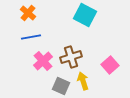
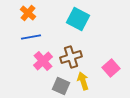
cyan square: moved 7 px left, 4 px down
pink square: moved 1 px right, 3 px down
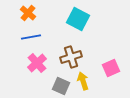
pink cross: moved 6 px left, 2 px down
pink square: rotated 18 degrees clockwise
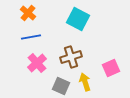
yellow arrow: moved 2 px right, 1 px down
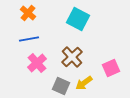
blue line: moved 2 px left, 2 px down
brown cross: moved 1 px right; rotated 25 degrees counterclockwise
yellow arrow: moved 1 px left, 1 px down; rotated 108 degrees counterclockwise
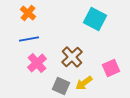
cyan square: moved 17 px right
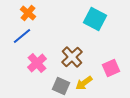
blue line: moved 7 px left, 3 px up; rotated 30 degrees counterclockwise
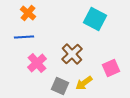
blue line: moved 2 px right, 1 px down; rotated 36 degrees clockwise
brown cross: moved 3 px up
gray square: moved 1 px left
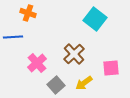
orange cross: rotated 21 degrees counterclockwise
cyan square: rotated 10 degrees clockwise
blue line: moved 11 px left
brown cross: moved 2 px right
pink square: rotated 18 degrees clockwise
gray square: moved 4 px left, 1 px up; rotated 24 degrees clockwise
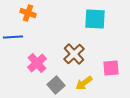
cyan square: rotated 35 degrees counterclockwise
